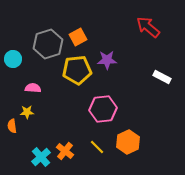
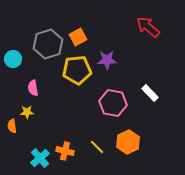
white rectangle: moved 12 px left, 16 px down; rotated 18 degrees clockwise
pink semicircle: rotated 105 degrees counterclockwise
pink hexagon: moved 10 px right, 6 px up; rotated 16 degrees clockwise
orange cross: rotated 24 degrees counterclockwise
cyan cross: moved 1 px left, 1 px down
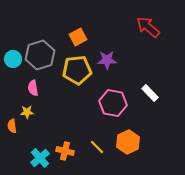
gray hexagon: moved 8 px left, 11 px down
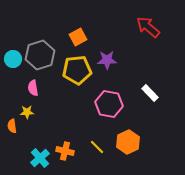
pink hexagon: moved 4 px left, 1 px down
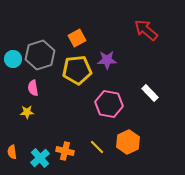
red arrow: moved 2 px left, 3 px down
orange square: moved 1 px left, 1 px down
orange semicircle: moved 26 px down
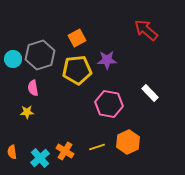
yellow line: rotated 63 degrees counterclockwise
orange cross: rotated 18 degrees clockwise
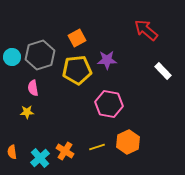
cyan circle: moved 1 px left, 2 px up
white rectangle: moved 13 px right, 22 px up
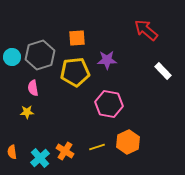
orange square: rotated 24 degrees clockwise
yellow pentagon: moved 2 px left, 2 px down
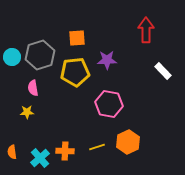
red arrow: rotated 50 degrees clockwise
orange cross: rotated 30 degrees counterclockwise
